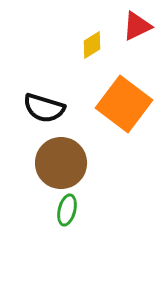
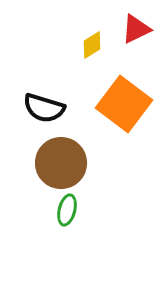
red triangle: moved 1 px left, 3 px down
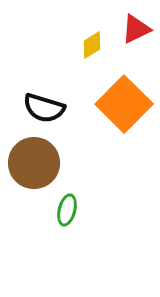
orange square: rotated 8 degrees clockwise
brown circle: moved 27 px left
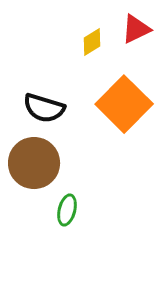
yellow diamond: moved 3 px up
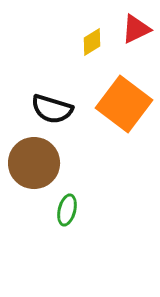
orange square: rotated 8 degrees counterclockwise
black semicircle: moved 8 px right, 1 px down
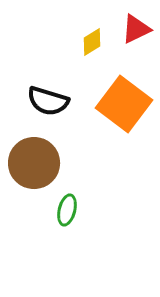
black semicircle: moved 4 px left, 8 px up
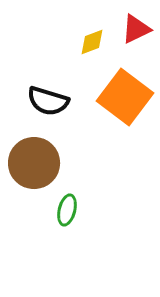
yellow diamond: rotated 12 degrees clockwise
orange square: moved 1 px right, 7 px up
